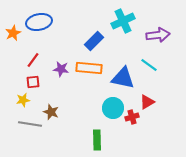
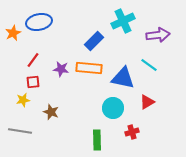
red cross: moved 15 px down
gray line: moved 10 px left, 7 px down
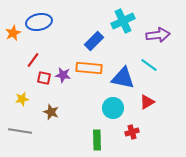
purple star: moved 2 px right, 6 px down
red square: moved 11 px right, 4 px up; rotated 16 degrees clockwise
yellow star: moved 1 px left, 1 px up
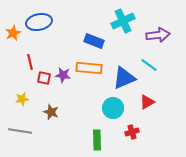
blue rectangle: rotated 66 degrees clockwise
red line: moved 3 px left, 2 px down; rotated 49 degrees counterclockwise
blue triangle: moved 1 px right; rotated 35 degrees counterclockwise
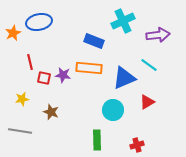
cyan circle: moved 2 px down
red cross: moved 5 px right, 13 px down
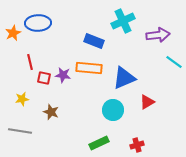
blue ellipse: moved 1 px left, 1 px down; rotated 10 degrees clockwise
cyan line: moved 25 px right, 3 px up
green rectangle: moved 2 px right, 3 px down; rotated 66 degrees clockwise
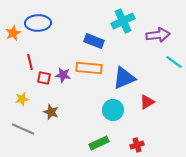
gray line: moved 3 px right, 2 px up; rotated 15 degrees clockwise
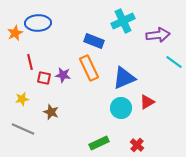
orange star: moved 2 px right
orange rectangle: rotated 60 degrees clockwise
cyan circle: moved 8 px right, 2 px up
red cross: rotated 32 degrees counterclockwise
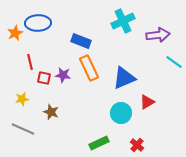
blue rectangle: moved 13 px left
cyan circle: moved 5 px down
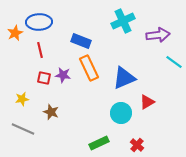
blue ellipse: moved 1 px right, 1 px up
red line: moved 10 px right, 12 px up
